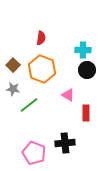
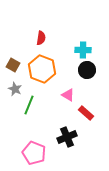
brown square: rotated 16 degrees counterclockwise
gray star: moved 2 px right; rotated 16 degrees clockwise
green line: rotated 30 degrees counterclockwise
red rectangle: rotated 49 degrees counterclockwise
black cross: moved 2 px right, 6 px up; rotated 18 degrees counterclockwise
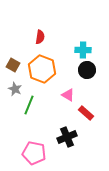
red semicircle: moved 1 px left, 1 px up
pink pentagon: rotated 10 degrees counterclockwise
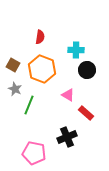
cyan cross: moved 7 px left
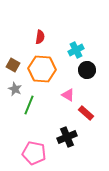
cyan cross: rotated 28 degrees counterclockwise
orange hexagon: rotated 16 degrees counterclockwise
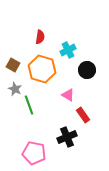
cyan cross: moved 8 px left
orange hexagon: rotated 12 degrees clockwise
green line: rotated 42 degrees counterclockwise
red rectangle: moved 3 px left, 2 px down; rotated 14 degrees clockwise
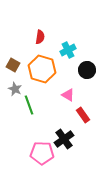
black cross: moved 3 px left, 2 px down; rotated 12 degrees counterclockwise
pink pentagon: moved 8 px right; rotated 10 degrees counterclockwise
